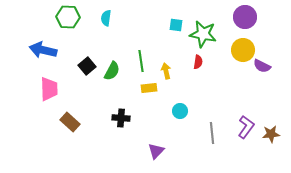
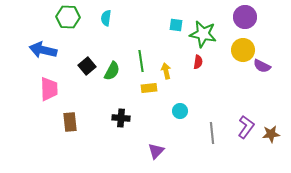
brown rectangle: rotated 42 degrees clockwise
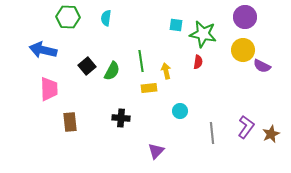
brown star: rotated 18 degrees counterclockwise
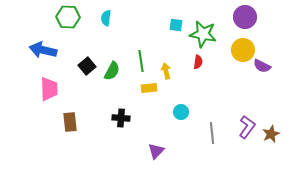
cyan circle: moved 1 px right, 1 px down
purple L-shape: moved 1 px right
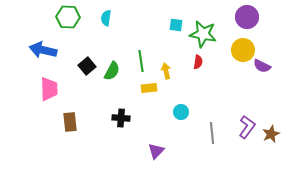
purple circle: moved 2 px right
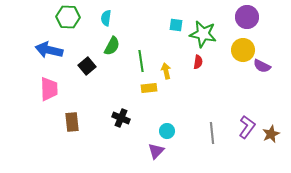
blue arrow: moved 6 px right
green semicircle: moved 25 px up
cyan circle: moved 14 px left, 19 px down
black cross: rotated 18 degrees clockwise
brown rectangle: moved 2 px right
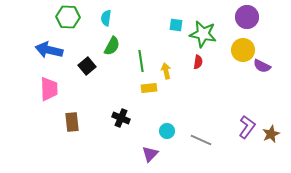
gray line: moved 11 px left, 7 px down; rotated 60 degrees counterclockwise
purple triangle: moved 6 px left, 3 px down
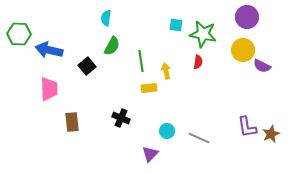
green hexagon: moved 49 px left, 17 px down
purple L-shape: rotated 135 degrees clockwise
gray line: moved 2 px left, 2 px up
